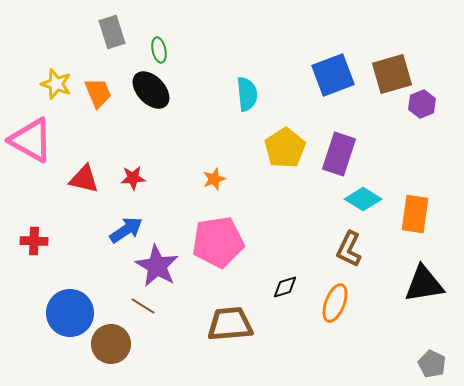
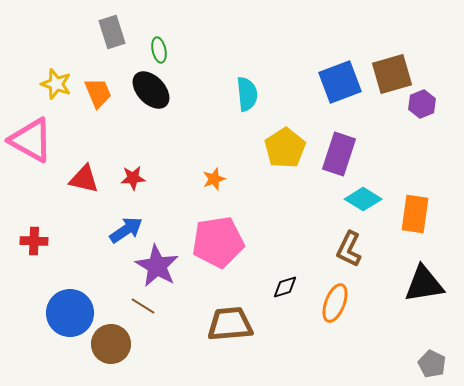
blue square: moved 7 px right, 7 px down
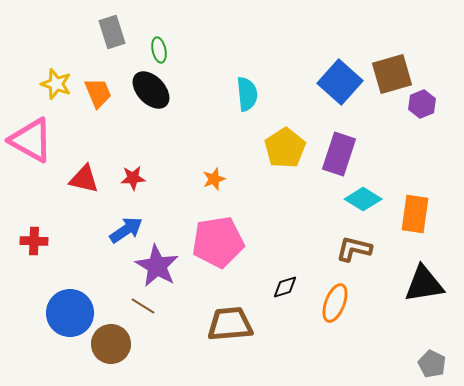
blue square: rotated 27 degrees counterclockwise
brown L-shape: moved 5 px right; rotated 78 degrees clockwise
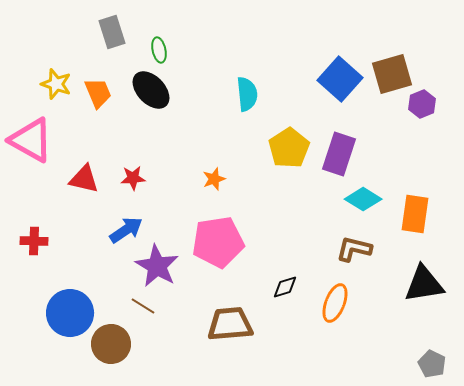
blue square: moved 3 px up
yellow pentagon: moved 4 px right
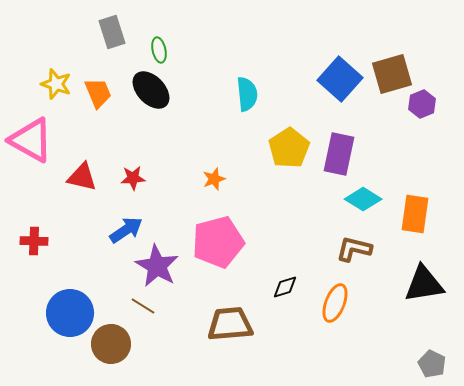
purple rectangle: rotated 6 degrees counterclockwise
red triangle: moved 2 px left, 2 px up
pink pentagon: rotated 6 degrees counterclockwise
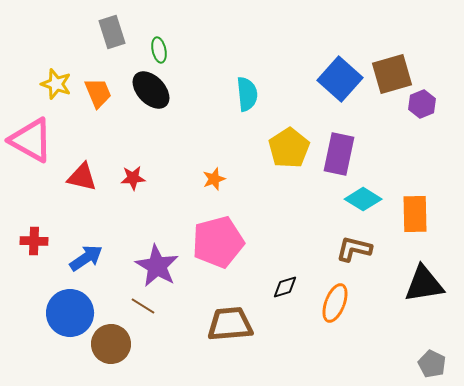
orange rectangle: rotated 9 degrees counterclockwise
blue arrow: moved 40 px left, 28 px down
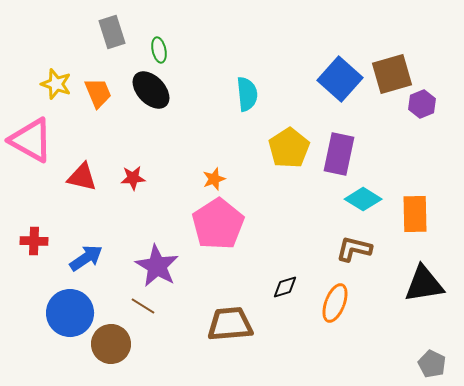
pink pentagon: moved 18 px up; rotated 18 degrees counterclockwise
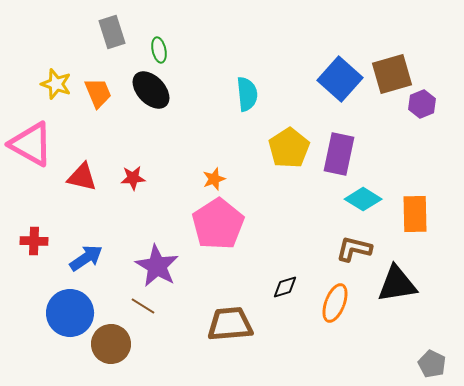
pink triangle: moved 4 px down
black triangle: moved 27 px left
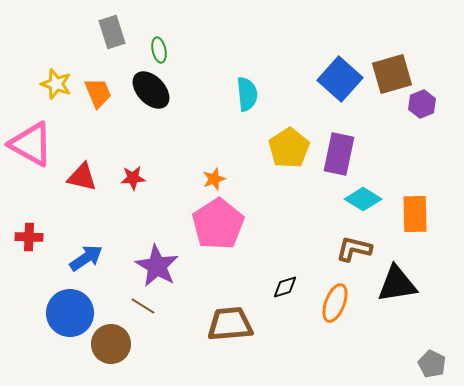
red cross: moved 5 px left, 4 px up
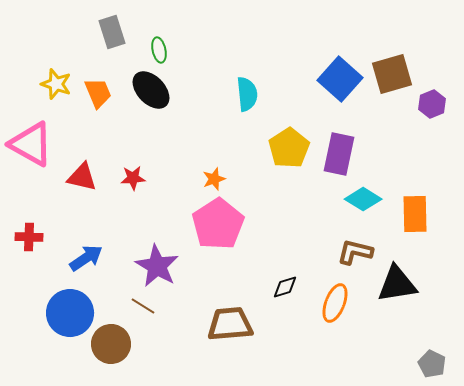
purple hexagon: moved 10 px right
brown L-shape: moved 1 px right, 3 px down
